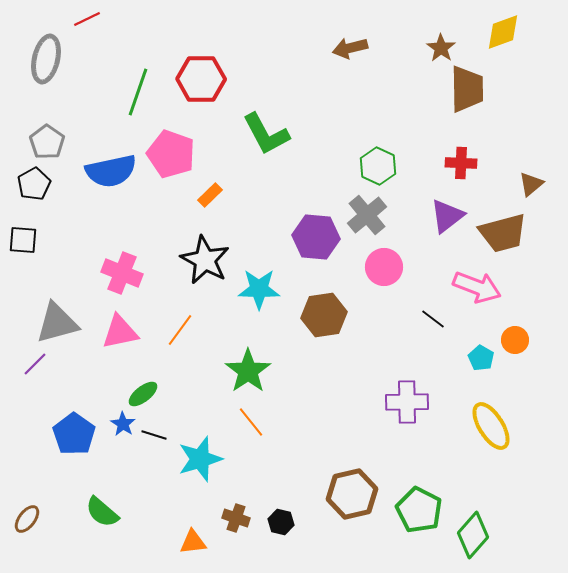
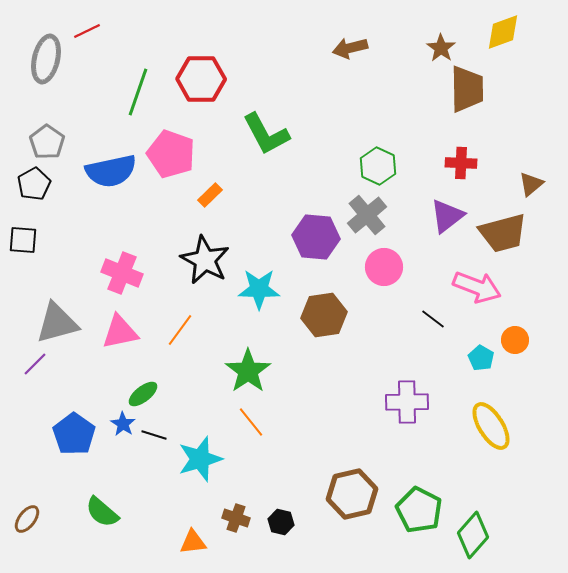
red line at (87, 19): moved 12 px down
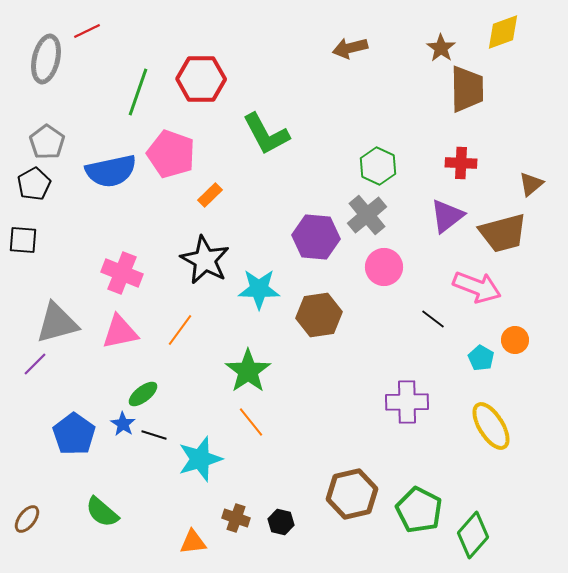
brown hexagon at (324, 315): moved 5 px left
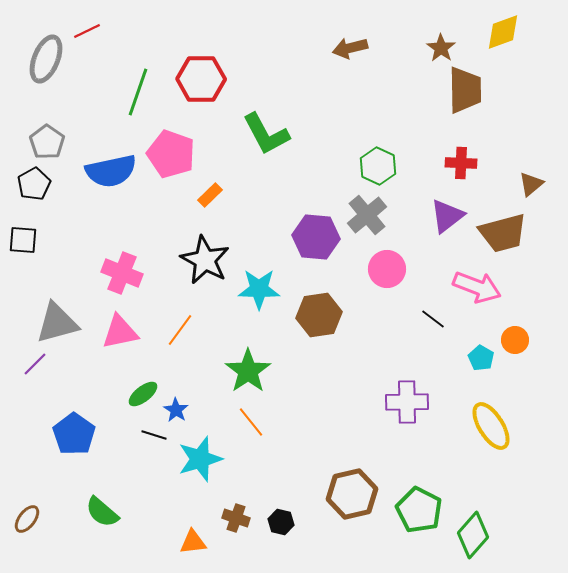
gray ellipse at (46, 59): rotated 9 degrees clockwise
brown trapezoid at (467, 89): moved 2 px left, 1 px down
pink circle at (384, 267): moved 3 px right, 2 px down
blue star at (123, 424): moved 53 px right, 14 px up
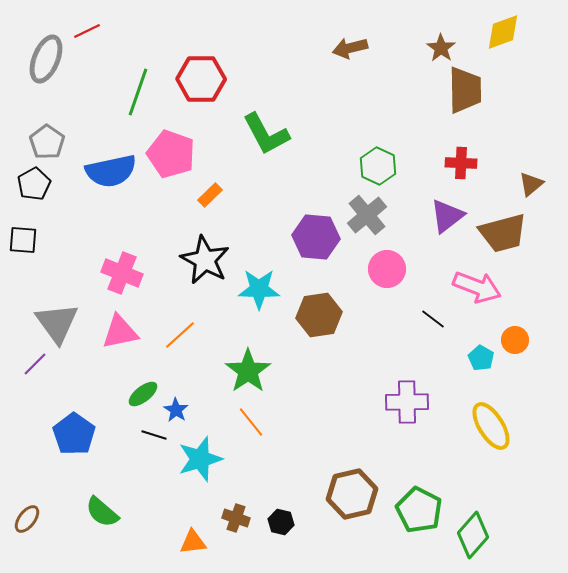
gray triangle at (57, 323): rotated 51 degrees counterclockwise
orange line at (180, 330): moved 5 px down; rotated 12 degrees clockwise
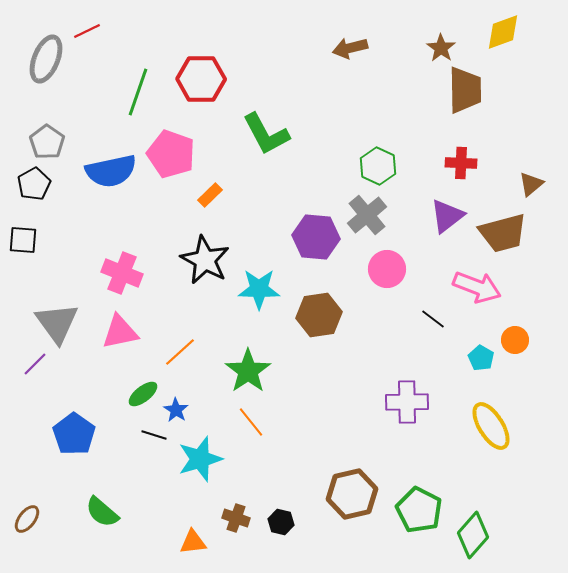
orange line at (180, 335): moved 17 px down
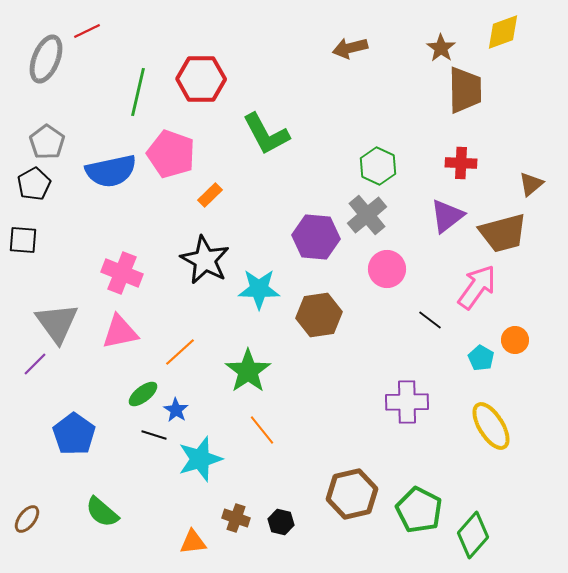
green line at (138, 92): rotated 6 degrees counterclockwise
pink arrow at (477, 287): rotated 75 degrees counterclockwise
black line at (433, 319): moved 3 px left, 1 px down
orange line at (251, 422): moved 11 px right, 8 px down
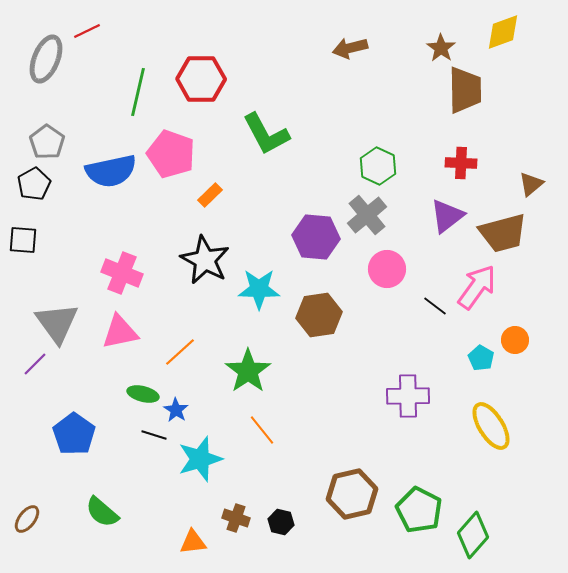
black line at (430, 320): moved 5 px right, 14 px up
green ellipse at (143, 394): rotated 52 degrees clockwise
purple cross at (407, 402): moved 1 px right, 6 px up
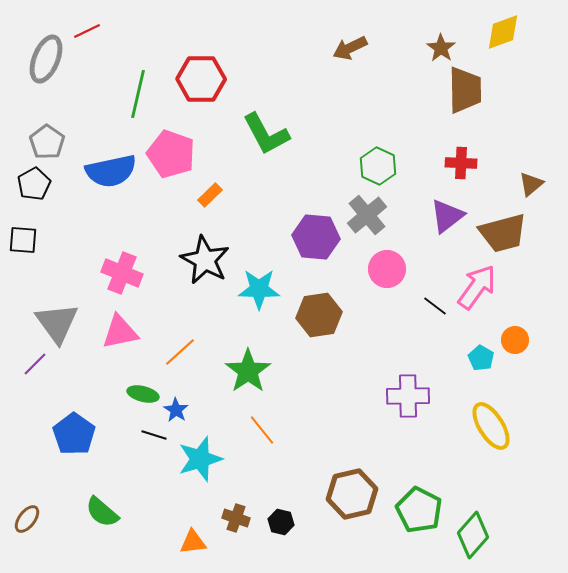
brown arrow at (350, 48): rotated 12 degrees counterclockwise
green line at (138, 92): moved 2 px down
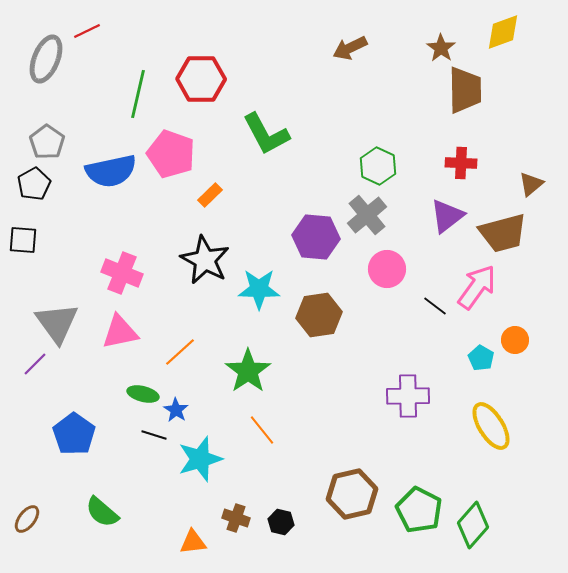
green diamond at (473, 535): moved 10 px up
